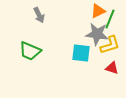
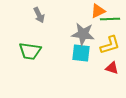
green line: rotated 66 degrees clockwise
gray star: moved 14 px left
green trapezoid: rotated 15 degrees counterclockwise
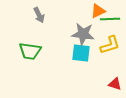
red triangle: moved 3 px right, 16 px down
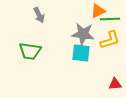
yellow L-shape: moved 5 px up
red triangle: rotated 24 degrees counterclockwise
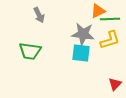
red triangle: rotated 40 degrees counterclockwise
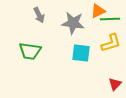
gray star: moved 10 px left, 11 px up
yellow L-shape: moved 1 px right, 3 px down
